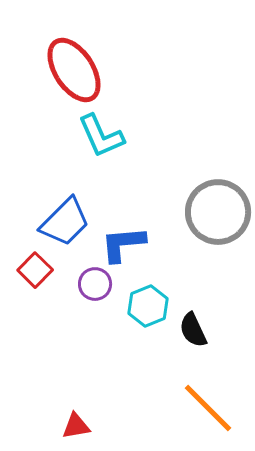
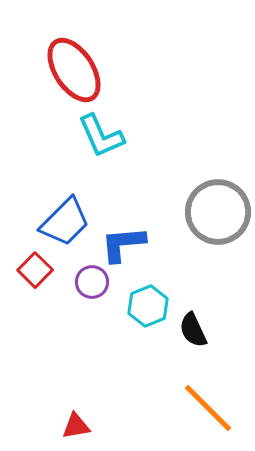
purple circle: moved 3 px left, 2 px up
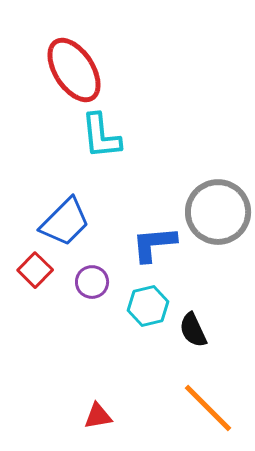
cyan L-shape: rotated 18 degrees clockwise
blue L-shape: moved 31 px right
cyan hexagon: rotated 9 degrees clockwise
red triangle: moved 22 px right, 10 px up
